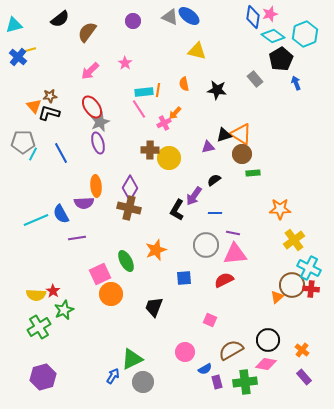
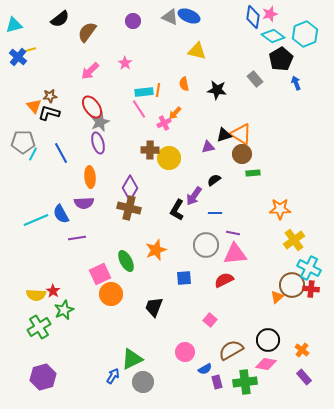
blue ellipse at (189, 16): rotated 15 degrees counterclockwise
orange ellipse at (96, 186): moved 6 px left, 9 px up
pink square at (210, 320): rotated 16 degrees clockwise
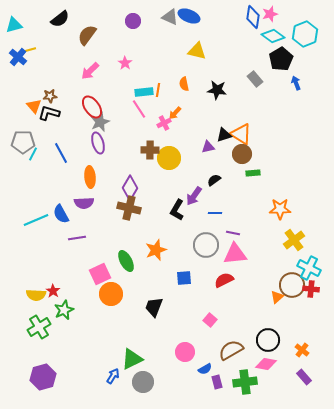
brown semicircle at (87, 32): moved 3 px down
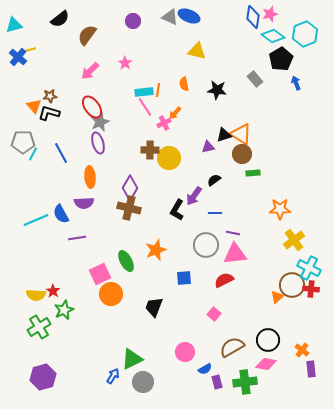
pink line at (139, 109): moved 6 px right, 2 px up
pink square at (210, 320): moved 4 px right, 6 px up
brown semicircle at (231, 350): moved 1 px right, 3 px up
purple rectangle at (304, 377): moved 7 px right, 8 px up; rotated 35 degrees clockwise
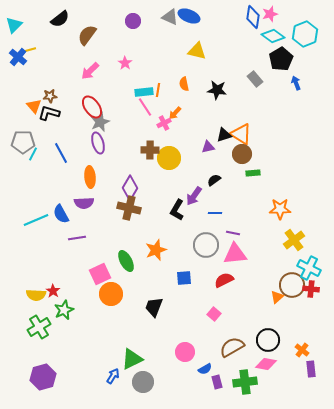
cyan triangle at (14, 25): rotated 30 degrees counterclockwise
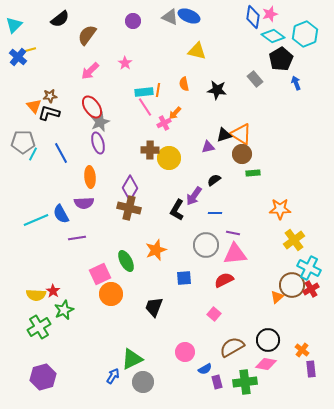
red cross at (311, 289): rotated 35 degrees counterclockwise
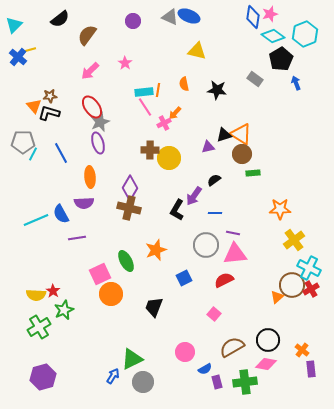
gray rectangle at (255, 79): rotated 14 degrees counterclockwise
blue square at (184, 278): rotated 21 degrees counterclockwise
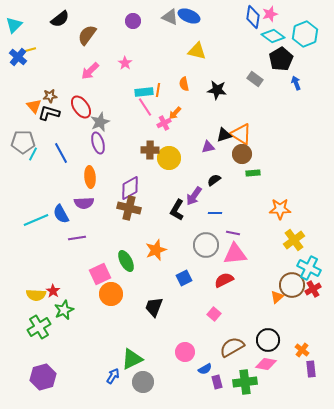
red ellipse at (92, 107): moved 11 px left
purple diamond at (130, 188): rotated 30 degrees clockwise
red cross at (311, 289): moved 2 px right
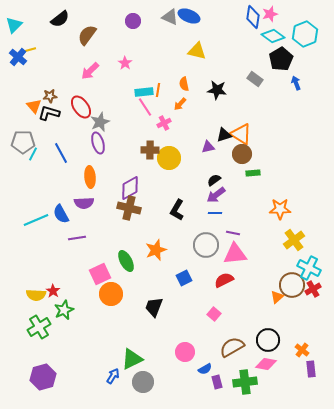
orange arrow at (175, 113): moved 5 px right, 9 px up
purple arrow at (194, 196): moved 22 px right, 1 px up; rotated 18 degrees clockwise
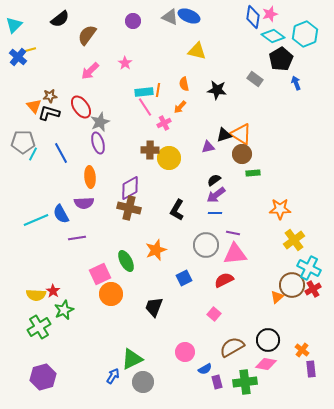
orange arrow at (180, 104): moved 3 px down
